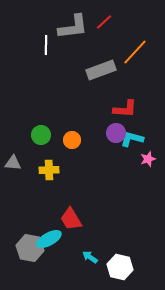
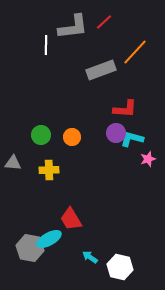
orange circle: moved 3 px up
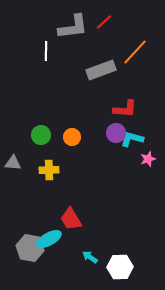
white line: moved 6 px down
white hexagon: rotated 15 degrees counterclockwise
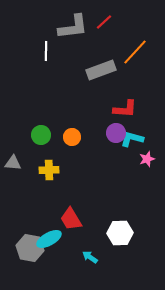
pink star: moved 1 px left
white hexagon: moved 34 px up
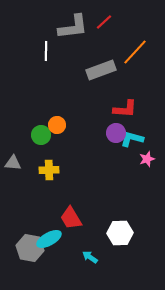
orange circle: moved 15 px left, 12 px up
red trapezoid: moved 1 px up
